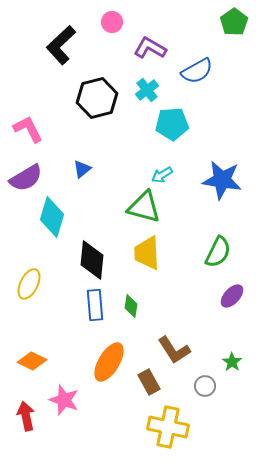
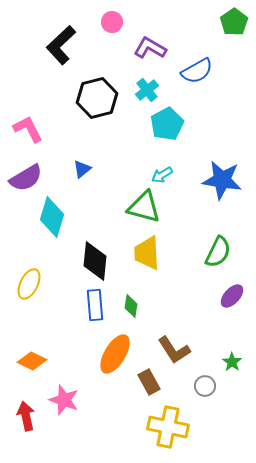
cyan pentagon: moved 5 px left; rotated 24 degrees counterclockwise
black diamond: moved 3 px right, 1 px down
orange ellipse: moved 6 px right, 8 px up
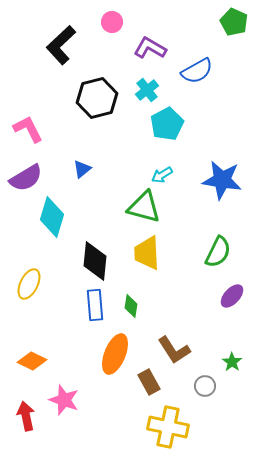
green pentagon: rotated 12 degrees counterclockwise
orange ellipse: rotated 9 degrees counterclockwise
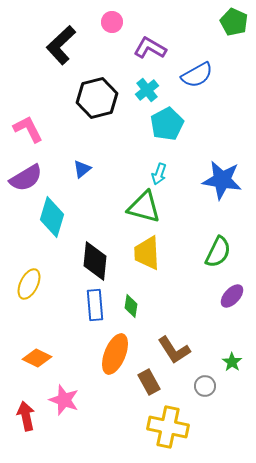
blue semicircle: moved 4 px down
cyan arrow: moved 3 px left, 1 px up; rotated 40 degrees counterclockwise
orange diamond: moved 5 px right, 3 px up
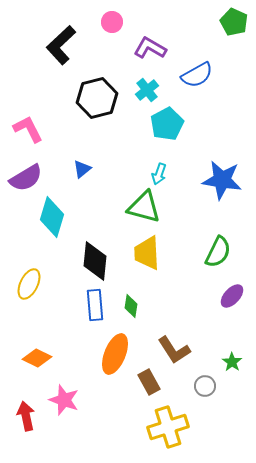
yellow cross: rotated 30 degrees counterclockwise
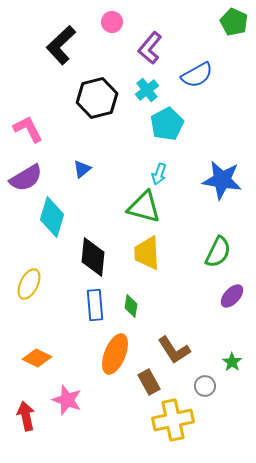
purple L-shape: rotated 80 degrees counterclockwise
black diamond: moved 2 px left, 4 px up
pink star: moved 3 px right
yellow cross: moved 5 px right, 7 px up; rotated 6 degrees clockwise
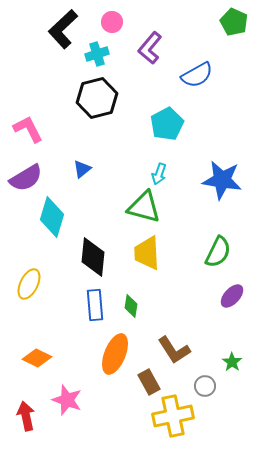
black L-shape: moved 2 px right, 16 px up
cyan cross: moved 50 px left, 36 px up; rotated 20 degrees clockwise
yellow cross: moved 4 px up
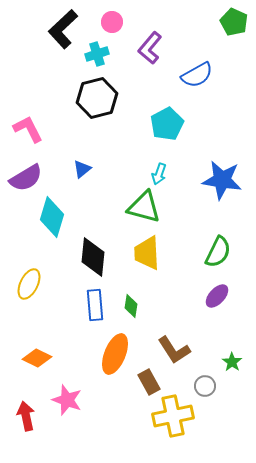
purple ellipse: moved 15 px left
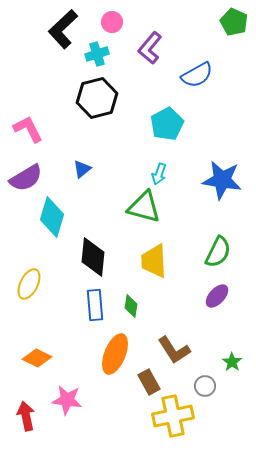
yellow trapezoid: moved 7 px right, 8 px down
pink star: rotated 12 degrees counterclockwise
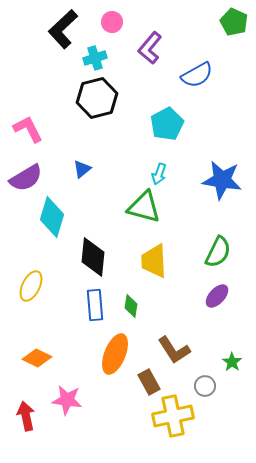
cyan cross: moved 2 px left, 4 px down
yellow ellipse: moved 2 px right, 2 px down
